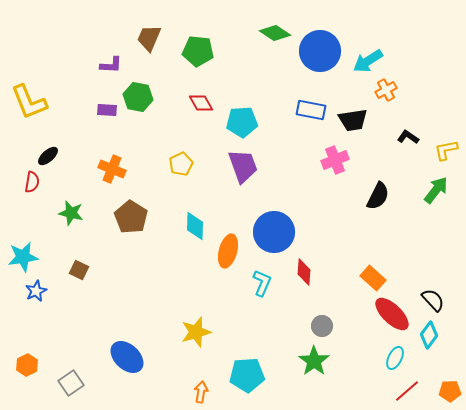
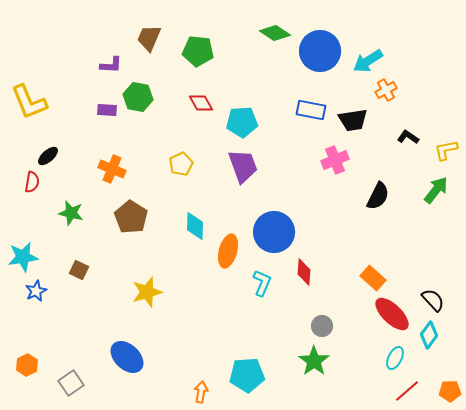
yellow star at (196, 332): moved 49 px left, 40 px up
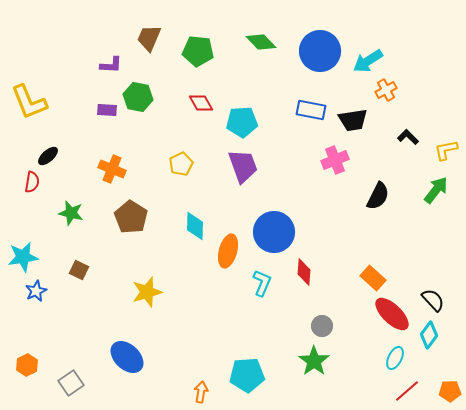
green diamond at (275, 33): moved 14 px left, 9 px down; rotated 12 degrees clockwise
black L-shape at (408, 137): rotated 10 degrees clockwise
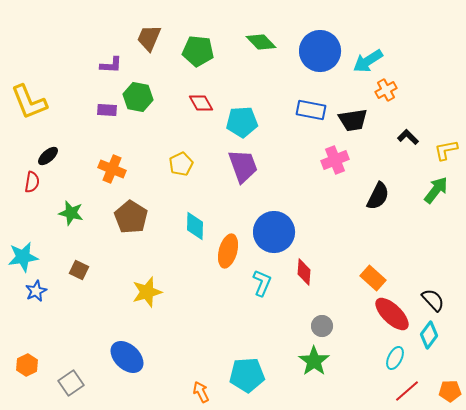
orange arrow at (201, 392): rotated 35 degrees counterclockwise
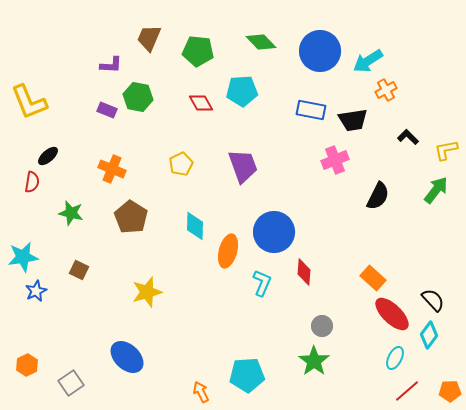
purple rectangle at (107, 110): rotated 18 degrees clockwise
cyan pentagon at (242, 122): moved 31 px up
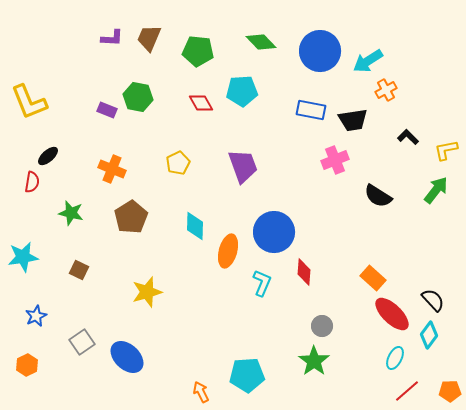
purple L-shape at (111, 65): moved 1 px right, 27 px up
yellow pentagon at (181, 164): moved 3 px left, 1 px up
black semicircle at (378, 196): rotated 96 degrees clockwise
brown pentagon at (131, 217): rotated 8 degrees clockwise
blue star at (36, 291): moved 25 px down
gray square at (71, 383): moved 11 px right, 41 px up
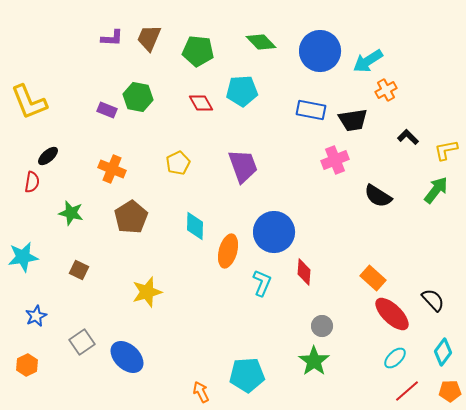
cyan diamond at (429, 335): moved 14 px right, 17 px down
cyan ellipse at (395, 358): rotated 20 degrees clockwise
